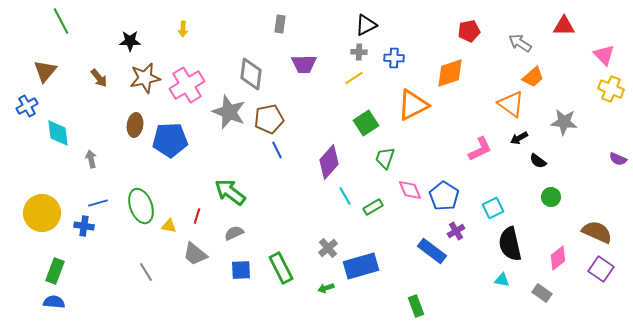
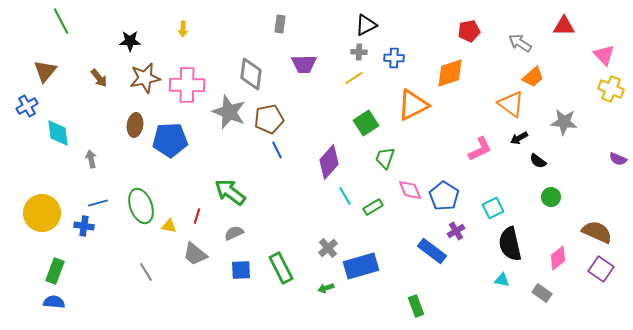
pink cross at (187, 85): rotated 32 degrees clockwise
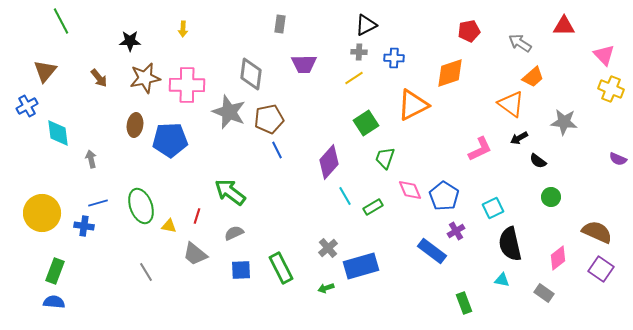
gray rectangle at (542, 293): moved 2 px right
green rectangle at (416, 306): moved 48 px right, 3 px up
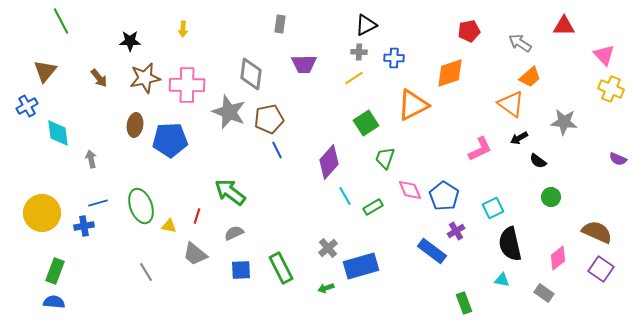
orange trapezoid at (533, 77): moved 3 px left
blue cross at (84, 226): rotated 18 degrees counterclockwise
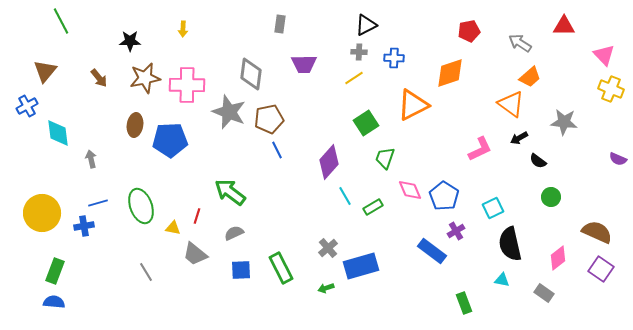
yellow triangle at (169, 226): moved 4 px right, 2 px down
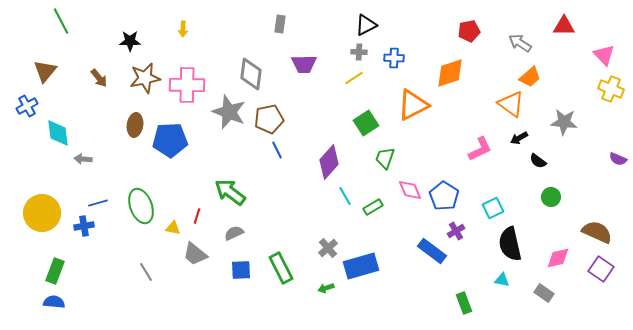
gray arrow at (91, 159): moved 8 px left; rotated 72 degrees counterclockwise
pink diamond at (558, 258): rotated 25 degrees clockwise
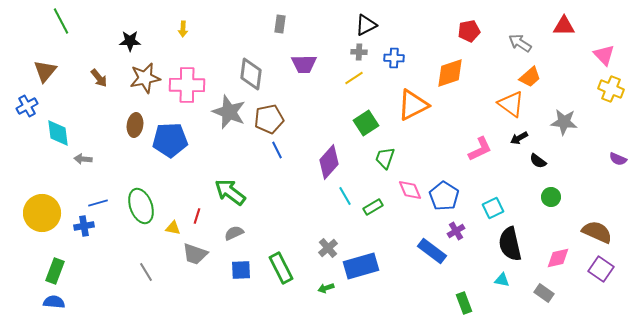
gray trapezoid at (195, 254): rotated 20 degrees counterclockwise
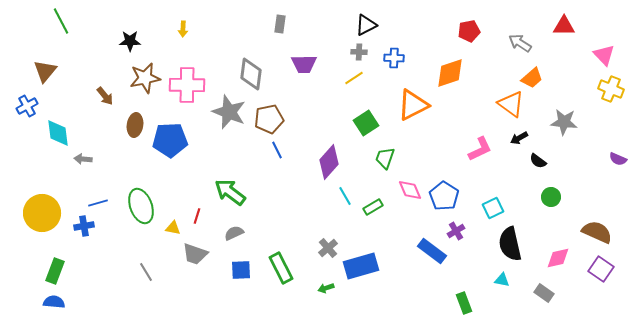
orange trapezoid at (530, 77): moved 2 px right, 1 px down
brown arrow at (99, 78): moved 6 px right, 18 px down
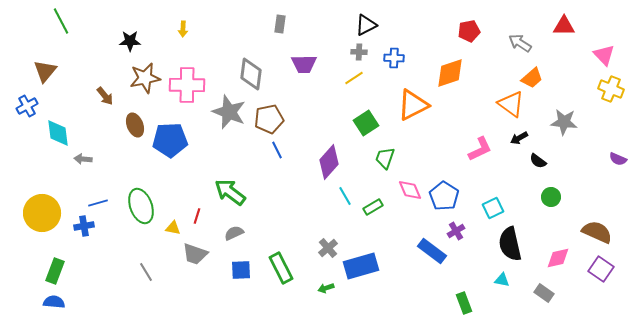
brown ellipse at (135, 125): rotated 30 degrees counterclockwise
